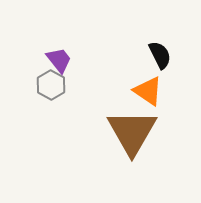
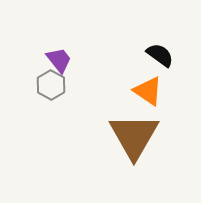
black semicircle: rotated 28 degrees counterclockwise
brown triangle: moved 2 px right, 4 px down
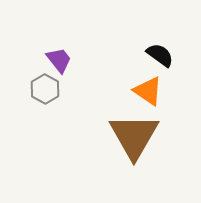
gray hexagon: moved 6 px left, 4 px down
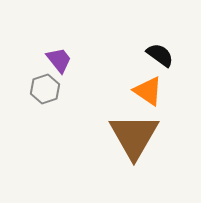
gray hexagon: rotated 12 degrees clockwise
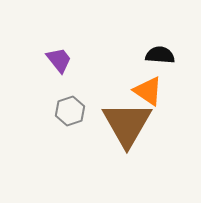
black semicircle: rotated 32 degrees counterclockwise
gray hexagon: moved 25 px right, 22 px down
brown triangle: moved 7 px left, 12 px up
